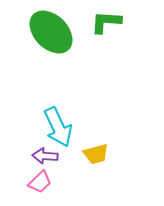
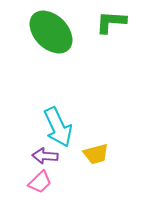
green L-shape: moved 5 px right
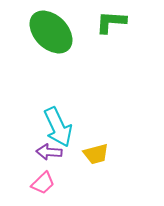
purple arrow: moved 4 px right, 4 px up
pink trapezoid: moved 3 px right, 1 px down
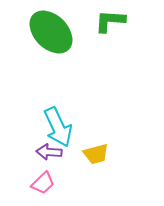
green L-shape: moved 1 px left, 1 px up
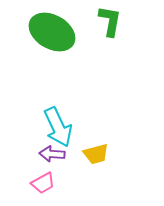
green L-shape: rotated 96 degrees clockwise
green ellipse: moved 1 px right; rotated 15 degrees counterclockwise
purple arrow: moved 3 px right, 2 px down
pink trapezoid: rotated 15 degrees clockwise
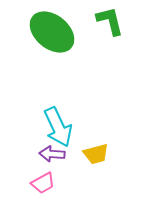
green L-shape: rotated 24 degrees counterclockwise
green ellipse: rotated 9 degrees clockwise
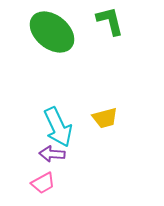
yellow trapezoid: moved 9 px right, 36 px up
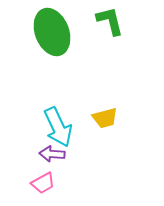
green ellipse: rotated 30 degrees clockwise
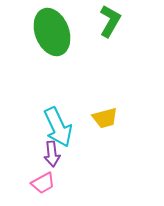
green L-shape: rotated 44 degrees clockwise
purple arrow: rotated 100 degrees counterclockwise
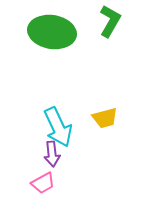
green ellipse: rotated 60 degrees counterclockwise
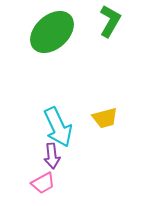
green ellipse: rotated 51 degrees counterclockwise
purple arrow: moved 2 px down
